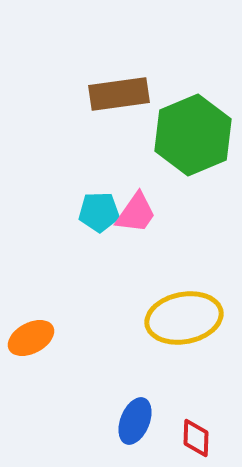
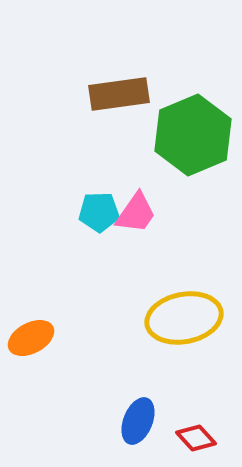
blue ellipse: moved 3 px right
red diamond: rotated 45 degrees counterclockwise
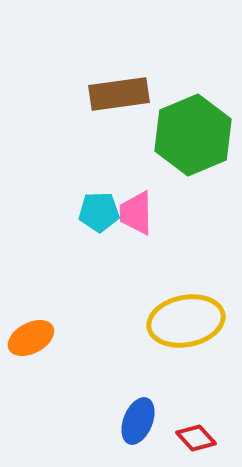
pink trapezoid: rotated 144 degrees clockwise
yellow ellipse: moved 2 px right, 3 px down
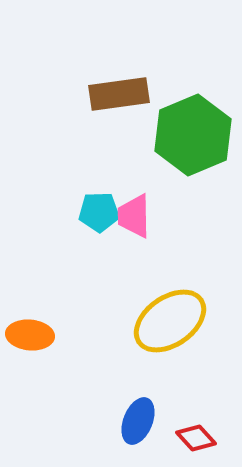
pink trapezoid: moved 2 px left, 3 px down
yellow ellipse: moved 16 px left; rotated 24 degrees counterclockwise
orange ellipse: moved 1 px left, 3 px up; rotated 33 degrees clockwise
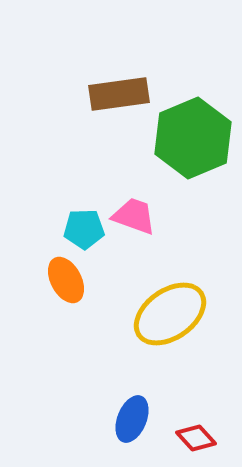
green hexagon: moved 3 px down
cyan pentagon: moved 15 px left, 17 px down
pink trapezoid: rotated 111 degrees clockwise
yellow ellipse: moved 7 px up
orange ellipse: moved 36 px right, 55 px up; rotated 57 degrees clockwise
blue ellipse: moved 6 px left, 2 px up
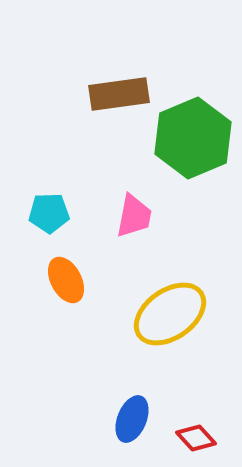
pink trapezoid: rotated 81 degrees clockwise
cyan pentagon: moved 35 px left, 16 px up
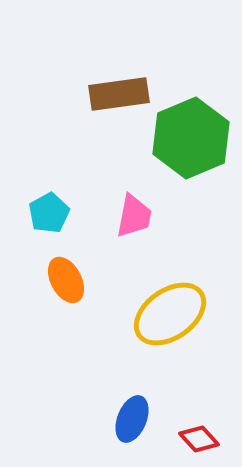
green hexagon: moved 2 px left
cyan pentagon: rotated 27 degrees counterclockwise
red diamond: moved 3 px right, 1 px down
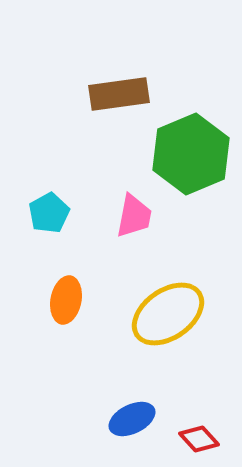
green hexagon: moved 16 px down
orange ellipse: moved 20 px down; rotated 39 degrees clockwise
yellow ellipse: moved 2 px left
blue ellipse: rotated 42 degrees clockwise
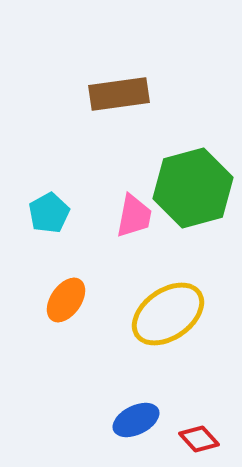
green hexagon: moved 2 px right, 34 px down; rotated 8 degrees clockwise
orange ellipse: rotated 24 degrees clockwise
blue ellipse: moved 4 px right, 1 px down
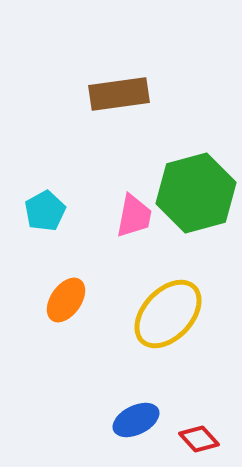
green hexagon: moved 3 px right, 5 px down
cyan pentagon: moved 4 px left, 2 px up
yellow ellipse: rotated 12 degrees counterclockwise
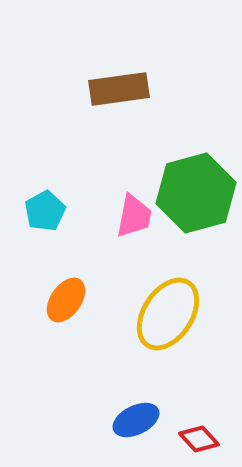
brown rectangle: moved 5 px up
yellow ellipse: rotated 10 degrees counterclockwise
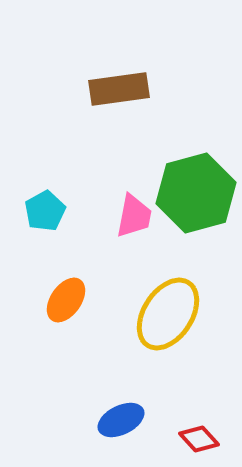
blue ellipse: moved 15 px left
